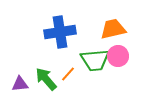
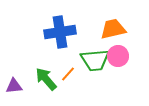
purple triangle: moved 6 px left, 2 px down
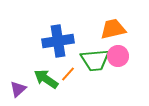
blue cross: moved 2 px left, 9 px down
green arrow: rotated 15 degrees counterclockwise
purple triangle: moved 4 px right, 3 px down; rotated 36 degrees counterclockwise
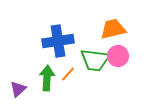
green trapezoid: rotated 12 degrees clockwise
green arrow: moved 1 px right, 1 px up; rotated 60 degrees clockwise
